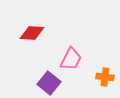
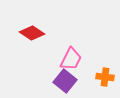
red diamond: rotated 30 degrees clockwise
purple square: moved 16 px right, 2 px up
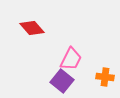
red diamond: moved 5 px up; rotated 15 degrees clockwise
purple square: moved 3 px left
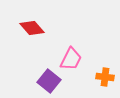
purple square: moved 13 px left
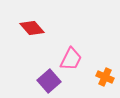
orange cross: rotated 18 degrees clockwise
purple square: rotated 10 degrees clockwise
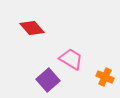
pink trapezoid: rotated 85 degrees counterclockwise
purple square: moved 1 px left, 1 px up
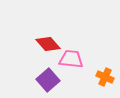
red diamond: moved 16 px right, 16 px down
pink trapezoid: rotated 25 degrees counterclockwise
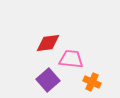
red diamond: moved 1 px up; rotated 55 degrees counterclockwise
orange cross: moved 13 px left, 5 px down
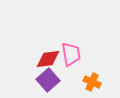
red diamond: moved 16 px down
pink trapezoid: moved 5 px up; rotated 75 degrees clockwise
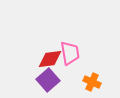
pink trapezoid: moved 1 px left, 1 px up
red diamond: moved 2 px right
